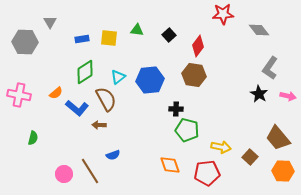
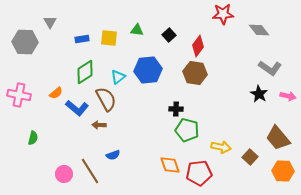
gray L-shape: rotated 90 degrees counterclockwise
brown hexagon: moved 1 px right, 2 px up
blue hexagon: moved 2 px left, 10 px up
red pentagon: moved 8 px left
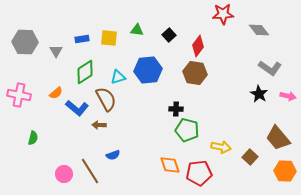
gray triangle: moved 6 px right, 29 px down
cyan triangle: rotated 21 degrees clockwise
orange hexagon: moved 2 px right
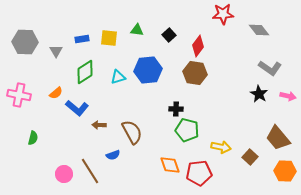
brown semicircle: moved 26 px right, 33 px down
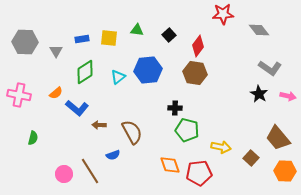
cyan triangle: rotated 21 degrees counterclockwise
black cross: moved 1 px left, 1 px up
brown square: moved 1 px right, 1 px down
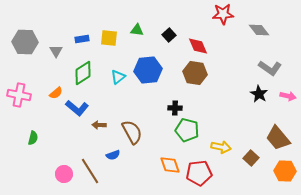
red diamond: rotated 60 degrees counterclockwise
green diamond: moved 2 px left, 1 px down
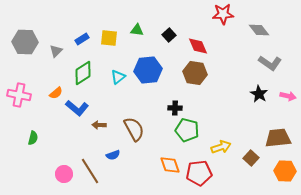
blue rectangle: rotated 24 degrees counterclockwise
gray triangle: rotated 16 degrees clockwise
gray L-shape: moved 5 px up
brown semicircle: moved 2 px right, 3 px up
brown trapezoid: rotated 124 degrees clockwise
yellow arrow: rotated 30 degrees counterclockwise
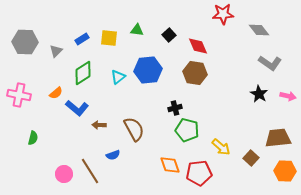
black cross: rotated 16 degrees counterclockwise
yellow arrow: rotated 60 degrees clockwise
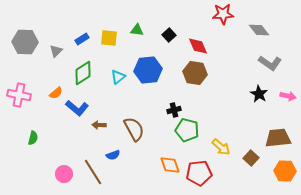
black cross: moved 1 px left, 2 px down
brown line: moved 3 px right, 1 px down
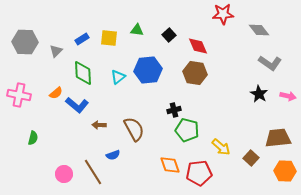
green diamond: rotated 60 degrees counterclockwise
blue L-shape: moved 3 px up
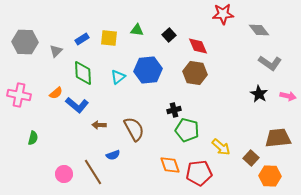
orange hexagon: moved 15 px left, 5 px down
